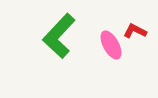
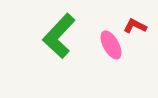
red L-shape: moved 5 px up
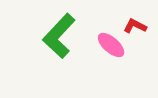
pink ellipse: rotated 20 degrees counterclockwise
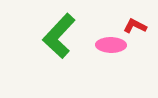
pink ellipse: rotated 40 degrees counterclockwise
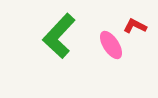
pink ellipse: rotated 56 degrees clockwise
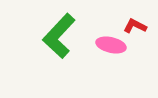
pink ellipse: rotated 44 degrees counterclockwise
